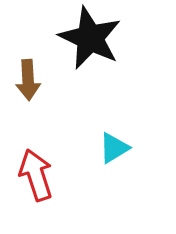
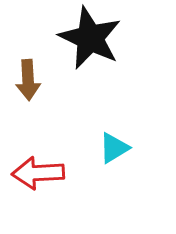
red arrow: moved 2 px right, 2 px up; rotated 75 degrees counterclockwise
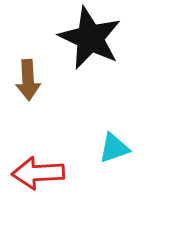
cyan triangle: rotated 12 degrees clockwise
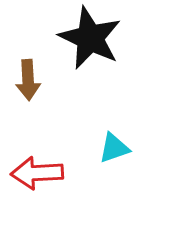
red arrow: moved 1 px left
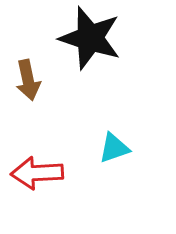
black star: rotated 8 degrees counterclockwise
brown arrow: rotated 9 degrees counterclockwise
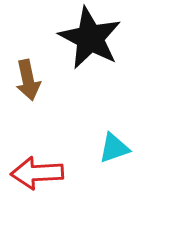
black star: rotated 10 degrees clockwise
